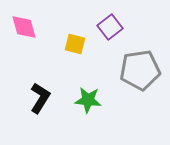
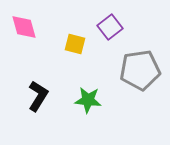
black L-shape: moved 2 px left, 2 px up
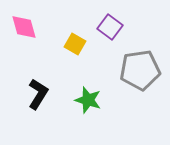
purple square: rotated 15 degrees counterclockwise
yellow square: rotated 15 degrees clockwise
black L-shape: moved 2 px up
green star: rotated 12 degrees clockwise
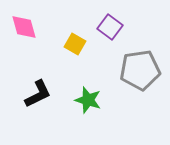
black L-shape: rotated 32 degrees clockwise
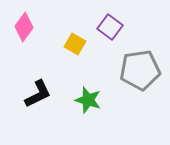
pink diamond: rotated 52 degrees clockwise
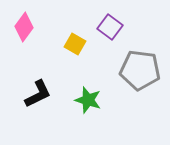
gray pentagon: rotated 15 degrees clockwise
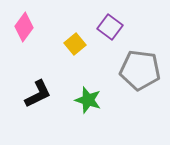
yellow square: rotated 20 degrees clockwise
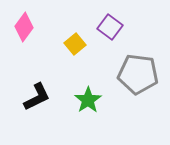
gray pentagon: moved 2 px left, 4 px down
black L-shape: moved 1 px left, 3 px down
green star: rotated 20 degrees clockwise
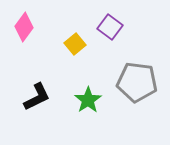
gray pentagon: moved 1 px left, 8 px down
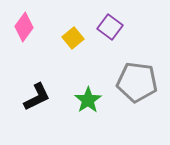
yellow square: moved 2 px left, 6 px up
